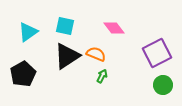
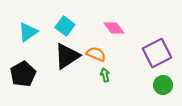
cyan square: rotated 24 degrees clockwise
green arrow: moved 3 px right, 1 px up; rotated 40 degrees counterclockwise
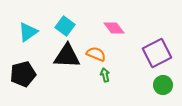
black triangle: rotated 36 degrees clockwise
black pentagon: rotated 15 degrees clockwise
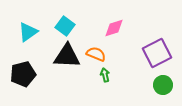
pink diamond: rotated 70 degrees counterclockwise
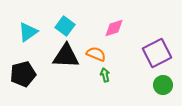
black triangle: moved 1 px left
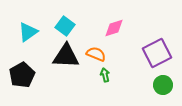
black pentagon: moved 1 px left, 1 px down; rotated 15 degrees counterclockwise
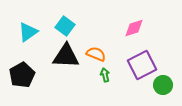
pink diamond: moved 20 px right
purple square: moved 15 px left, 12 px down
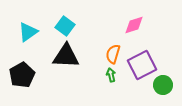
pink diamond: moved 3 px up
orange semicircle: moved 17 px right; rotated 96 degrees counterclockwise
green arrow: moved 6 px right
